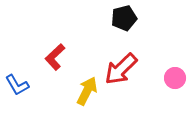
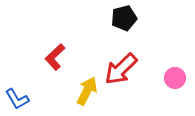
blue L-shape: moved 14 px down
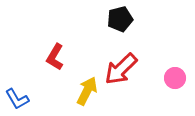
black pentagon: moved 4 px left, 1 px down
red L-shape: rotated 16 degrees counterclockwise
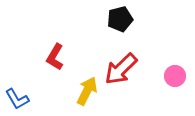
pink circle: moved 2 px up
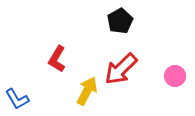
black pentagon: moved 2 px down; rotated 15 degrees counterclockwise
red L-shape: moved 2 px right, 2 px down
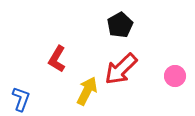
black pentagon: moved 4 px down
blue L-shape: moved 4 px right; rotated 130 degrees counterclockwise
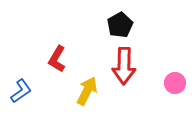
red arrow: moved 3 px right, 3 px up; rotated 45 degrees counterclockwise
pink circle: moved 7 px down
blue L-shape: moved 8 px up; rotated 35 degrees clockwise
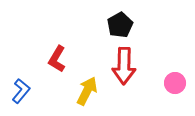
blue L-shape: rotated 15 degrees counterclockwise
